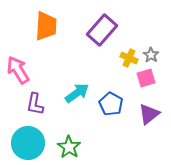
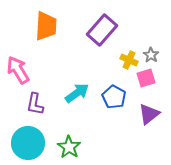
yellow cross: moved 2 px down
blue pentagon: moved 3 px right, 7 px up
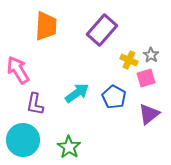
cyan circle: moved 5 px left, 3 px up
